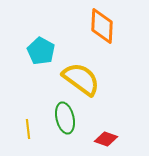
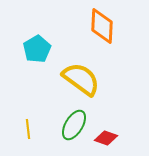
cyan pentagon: moved 4 px left, 2 px up; rotated 12 degrees clockwise
green ellipse: moved 9 px right, 7 px down; rotated 44 degrees clockwise
red diamond: moved 1 px up
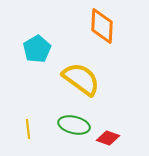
green ellipse: rotated 72 degrees clockwise
red diamond: moved 2 px right
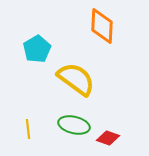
yellow semicircle: moved 5 px left
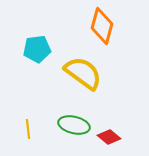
orange diamond: rotated 12 degrees clockwise
cyan pentagon: rotated 24 degrees clockwise
yellow semicircle: moved 7 px right, 6 px up
red diamond: moved 1 px right, 1 px up; rotated 20 degrees clockwise
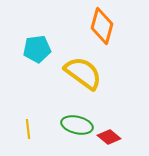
green ellipse: moved 3 px right
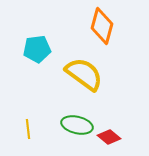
yellow semicircle: moved 1 px right, 1 px down
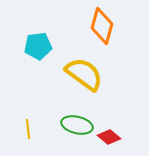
cyan pentagon: moved 1 px right, 3 px up
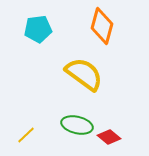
cyan pentagon: moved 17 px up
yellow line: moved 2 px left, 6 px down; rotated 54 degrees clockwise
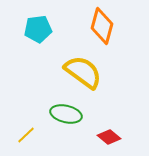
yellow semicircle: moved 1 px left, 2 px up
green ellipse: moved 11 px left, 11 px up
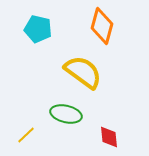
cyan pentagon: rotated 20 degrees clockwise
red diamond: rotated 45 degrees clockwise
